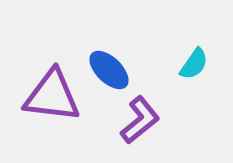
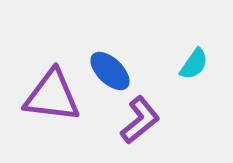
blue ellipse: moved 1 px right, 1 px down
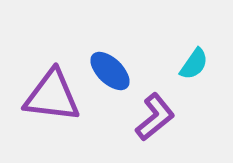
purple L-shape: moved 15 px right, 3 px up
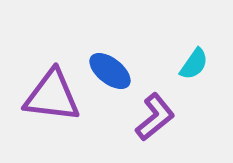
blue ellipse: rotated 6 degrees counterclockwise
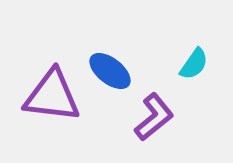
purple L-shape: moved 1 px left
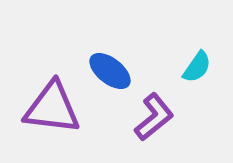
cyan semicircle: moved 3 px right, 3 px down
purple triangle: moved 12 px down
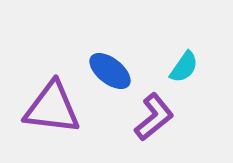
cyan semicircle: moved 13 px left
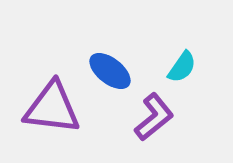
cyan semicircle: moved 2 px left
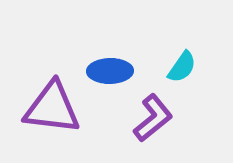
blue ellipse: rotated 39 degrees counterclockwise
purple L-shape: moved 1 px left, 1 px down
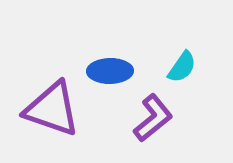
purple triangle: moved 1 px down; rotated 12 degrees clockwise
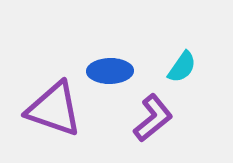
purple triangle: moved 2 px right
